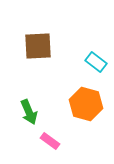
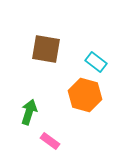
brown square: moved 8 px right, 3 px down; rotated 12 degrees clockwise
orange hexagon: moved 1 px left, 9 px up
green arrow: rotated 140 degrees counterclockwise
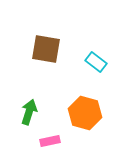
orange hexagon: moved 18 px down
pink rectangle: rotated 48 degrees counterclockwise
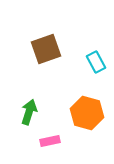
brown square: rotated 28 degrees counterclockwise
cyan rectangle: rotated 25 degrees clockwise
orange hexagon: moved 2 px right
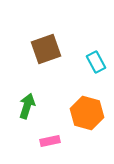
green arrow: moved 2 px left, 6 px up
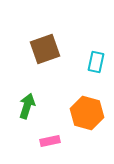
brown square: moved 1 px left
cyan rectangle: rotated 40 degrees clockwise
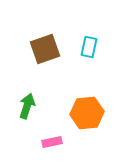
cyan rectangle: moved 7 px left, 15 px up
orange hexagon: rotated 20 degrees counterclockwise
pink rectangle: moved 2 px right, 1 px down
